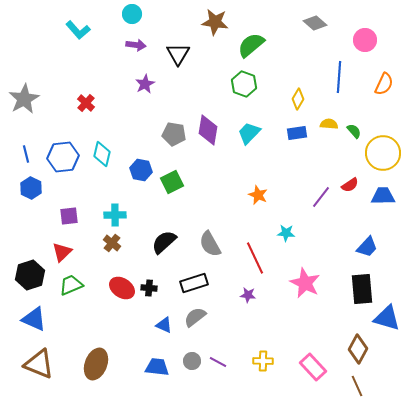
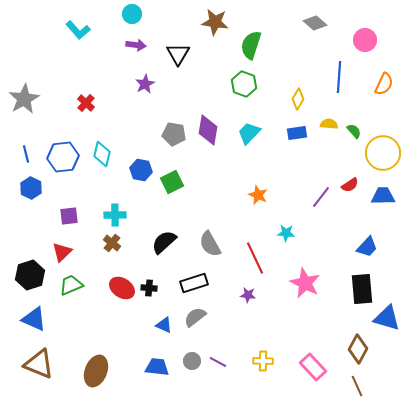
green semicircle at (251, 45): rotated 32 degrees counterclockwise
brown ellipse at (96, 364): moved 7 px down
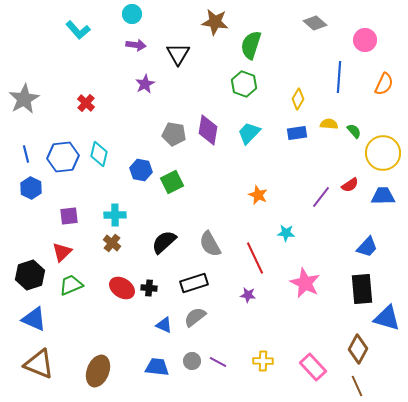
cyan diamond at (102, 154): moved 3 px left
brown ellipse at (96, 371): moved 2 px right
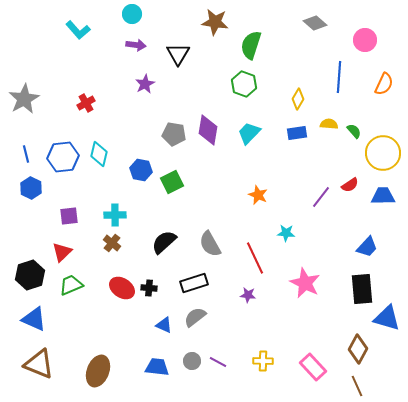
red cross at (86, 103): rotated 18 degrees clockwise
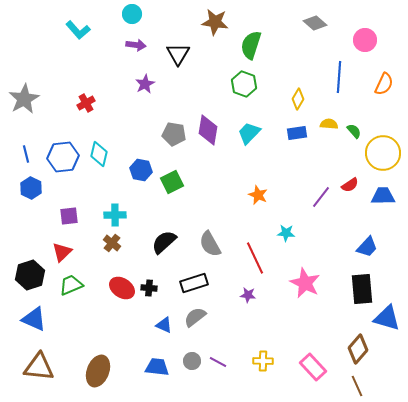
brown diamond at (358, 349): rotated 12 degrees clockwise
brown triangle at (39, 364): moved 3 px down; rotated 16 degrees counterclockwise
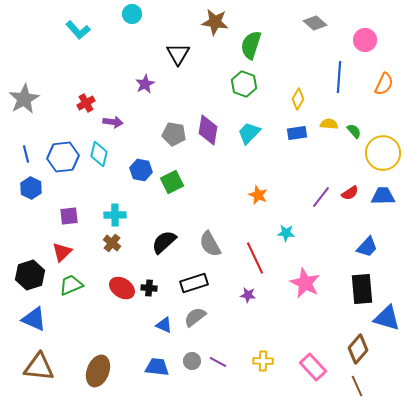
purple arrow at (136, 45): moved 23 px left, 77 px down
red semicircle at (350, 185): moved 8 px down
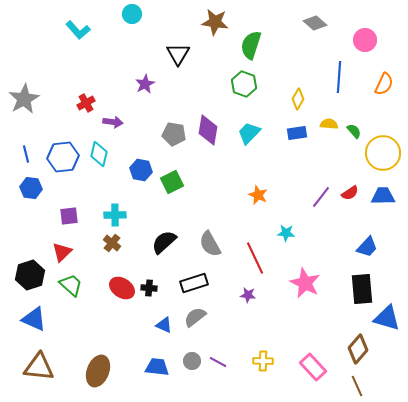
blue hexagon at (31, 188): rotated 20 degrees counterclockwise
green trapezoid at (71, 285): rotated 65 degrees clockwise
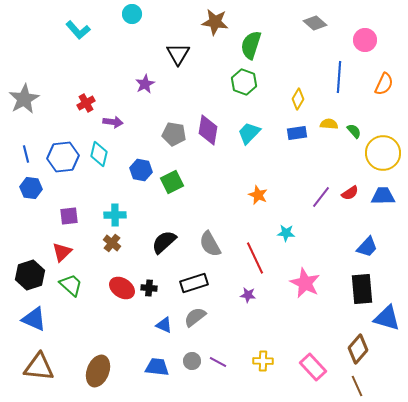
green hexagon at (244, 84): moved 2 px up
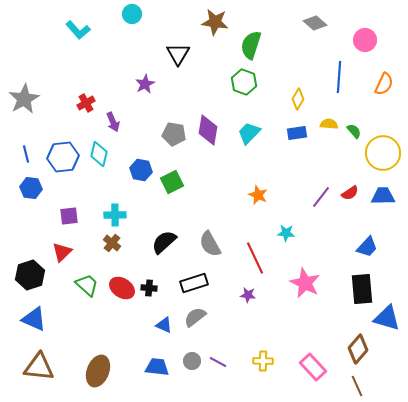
purple arrow at (113, 122): rotated 60 degrees clockwise
green trapezoid at (71, 285): moved 16 px right
